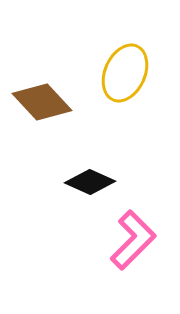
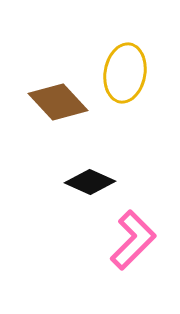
yellow ellipse: rotated 14 degrees counterclockwise
brown diamond: moved 16 px right
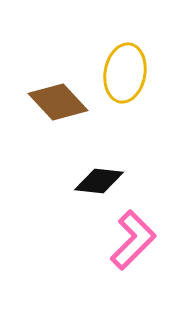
black diamond: moved 9 px right, 1 px up; rotated 18 degrees counterclockwise
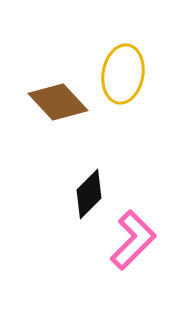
yellow ellipse: moved 2 px left, 1 px down
black diamond: moved 10 px left, 13 px down; rotated 51 degrees counterclockwise
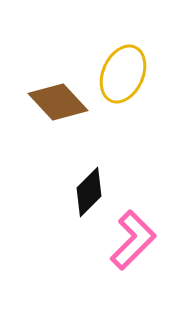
yellow ellipse: rotated 14 degrees clockwise
black diamond: moved 2 px up
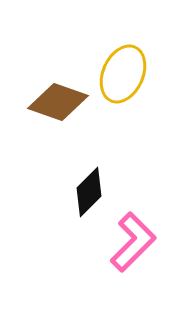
brown diamond: rotated 28 degrees counterclockwise
pink L-shape: moved 2 px down
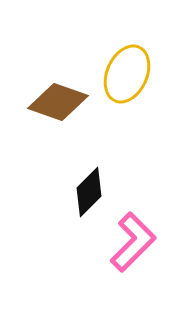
yellow ellipse: moved 4 px right
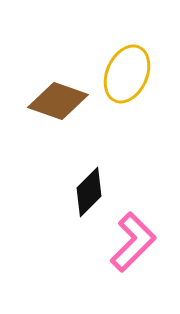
brown diamond: moved 1 px up
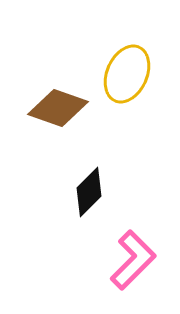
brown diamond: moved 7 px down
pink L-shape: moved 18 px down
